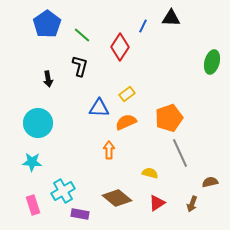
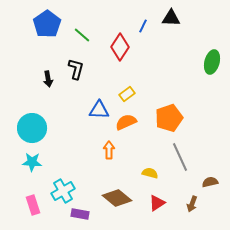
black L-shape: moved 4 px left, 3 px down
blue triangle: moved 2 px down
cyan circle: moved 6 px left, 5 px down
gray line: moved 4 px down
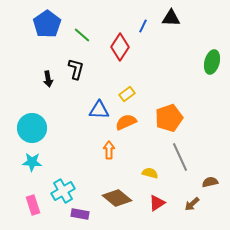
brown arrow: rotated 28 degrees clockwise
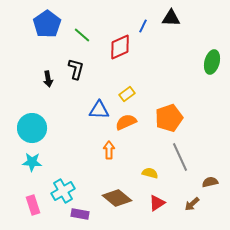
red diamond: rotated 32 degrees clockwise
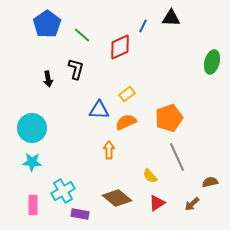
gray line: moved 3 px left
yellow semicircle: moved 3 px down; rotated 147 degrees counterclockwise
pink rectangle: rotated 18 degrees clockwise
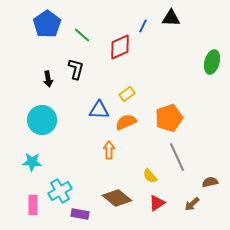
cyan circle: moved 10 px right, 8 px up
cyan cross: moved 3 px left
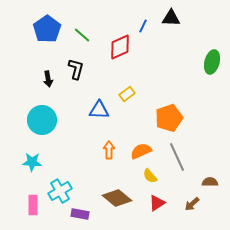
blue pentagon: moved 5 px down
orange semicircle: moved 15 px right, 29 px down
brown semicircle: rotated 14 degrees clockwise
